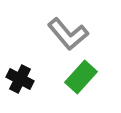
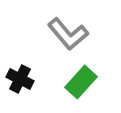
green rectangle: moved 5 px down
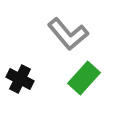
green rectangle: moved 3 px right, 4 px up
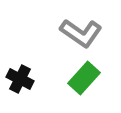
gray L-shape: moved 13 px right, 1 px up; rotated 15 degrees counterclockwise
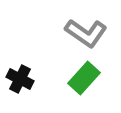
gray L-shape: moved 5 px right
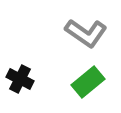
green rectangle: moved 4 px right, 4 px down; rotated 8 degrees clockwise
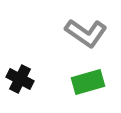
green rectangle: rotated 24 degrees clockwise
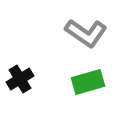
black cross: rotated 32 degrees clockwise
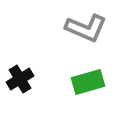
gray L-shape: moved 5 px up; rotated 12 degrees counterclockwise
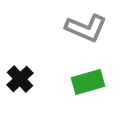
black cross: rotated 12 degrees counterclockwise
